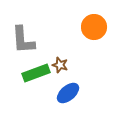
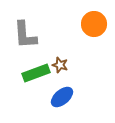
orange circle: moved 3 px up
gray L-shape: moved 2 px right, 5 px up
blue ellipse: moved 6 px left, 4 px down
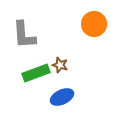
gray L-shape: moved 1 px left
blue ellipse: rotated 15 degrees clockwise
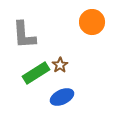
orange circle: moved 2 px left, 2 px up
brown star: rotated 21 degrees clockwise
green rectangle: rotated 12 degrees counterclockwise
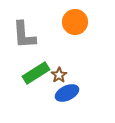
orange circle: moved 17 px left
brown star: moved 1 px left, 10 px down
blue ellipse: moved 5 px right, 4 px up
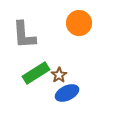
orange circle: moved 4 px right, 1 px down
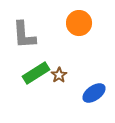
blue ellipse: moved 27 px right; rotated 10 degrees counterclockwise
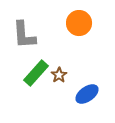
green rectangle: rotated 16 degrees counterclockwise
blue ellipse: moved 7 px left, 1 px down
